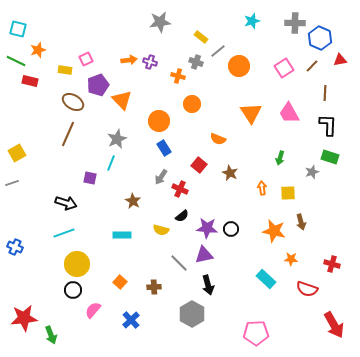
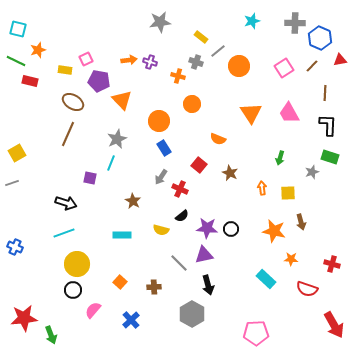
purple pentagon at (98, 85): moved 1 px right, 4 px up; rotated 30 degrees clockwise
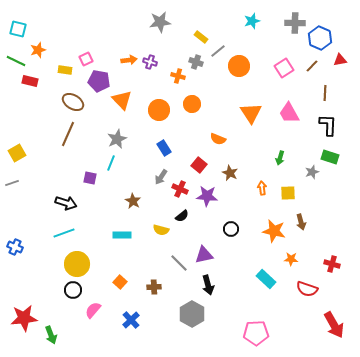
orange circle at (159, 121): moved 11 px up
purple star at (207, 228): moved 32 px up
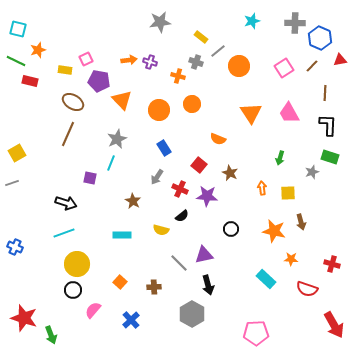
gray arrow at (161, 177): moved 4 px left
red star at (24, 318): rotated 24 degrees clockwise
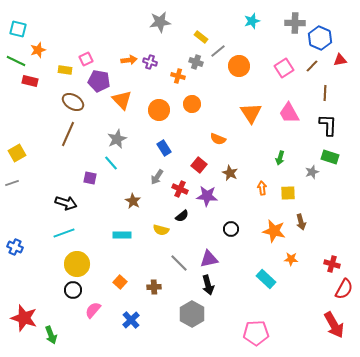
cyan line at (111, 163): rotated 63 degrees counterclockwise
purple triangle at (204, 255): moved 5 px right, 4 px down
red semicircle at (307, 289): moved 37 px right; rotated 80 degrees counterclockwise
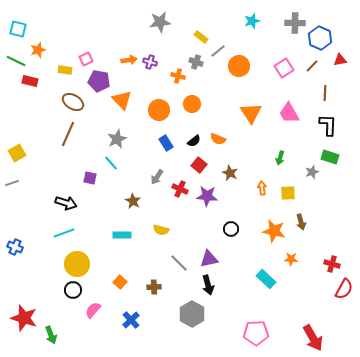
blue rectangle at (164, 148): moved 2 px right, 5 px up
black semicircle at (182, 216): moved 12 px right, 75 px up
red arrow at (334, 325): moved 21 px left, 13 px down
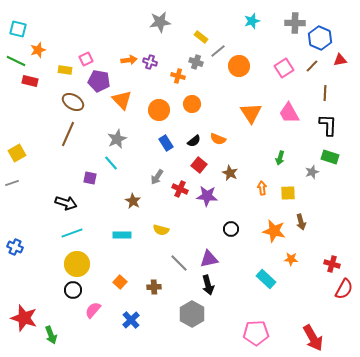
cyan line at (64, 233): moved 8 px right
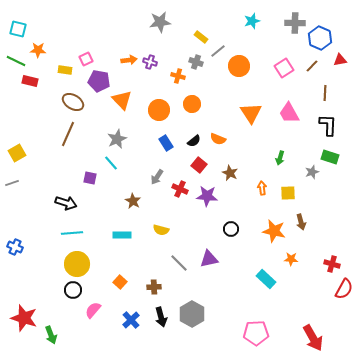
orange star at (38, 50): rotated 21 degrees clockwise
cyan line at (72, 233): rotated 15 degrees clockwise
black arrow at (208, 285): moved 47 px left, 32 px down
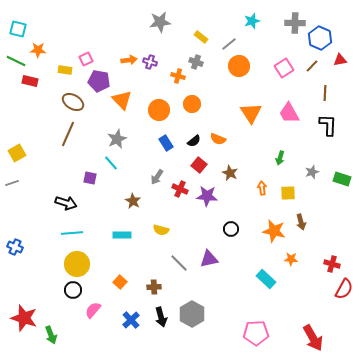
gray line at (218, 51): moved 11 px right, 7 px up
green rectangle at (330, 157): moved 12 px right, 22 px down
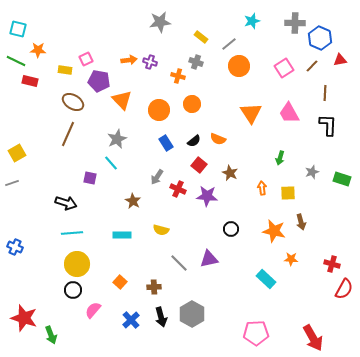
red cross at (180, 189): moved 2 px left
